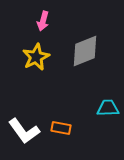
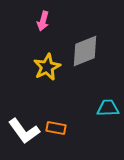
yellow star: moved 11 px right, 10 px down
orange rectangle: moved 5 px left
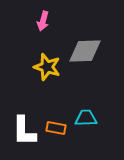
gray diamond: rotated 20 degrees clockwise
yellow star: rotated 28 degrees counterclockwise
cyan trapezoid: moved 22 px left, 10 px down
white L-shape: rotated 36 degrees clockwise
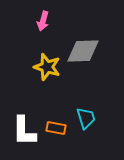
gray diamond: moved 2 px left
cyan trapezoid: rotated 75 degrees clockwise
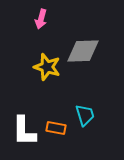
pink arrow: moved 2 px left, 2 px up
cyan trapezoid: moved 1 px left, 3 px up
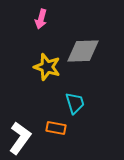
cyan trapezoid: moved 10 px left, 12 px up
white L-shape: moved 4 px left, 7 px down; rotated 144 degrees counterclockwise
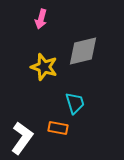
gray diamond: rotated 12 degrees counterclockwise
yellow star: moved 3 px left
orange rectangle: moved 2 px right
white L-shape: moved 2 px right
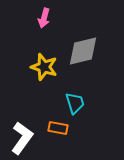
pink arrow: moved 3 px right, 1 px up
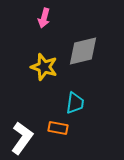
cyan trapezoid: rotated 25 degrees clockwise
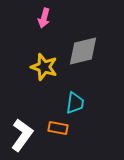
white L-shape: moved 3 px up
